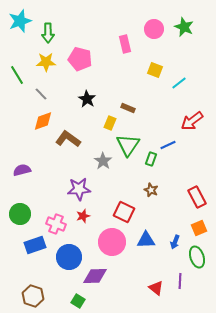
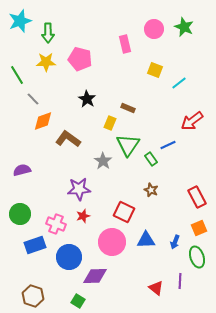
gray line at (41, 94): moved 8 px left, 5 px down
green rectangle at (151, 159): rotated 56 degrees counterclockwise
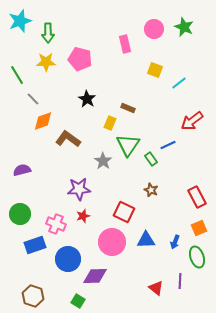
blue circle at (69, 257): moved 1 px left, 2 px down
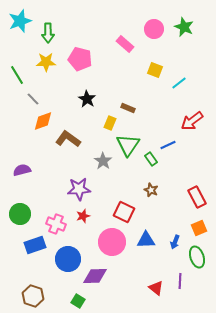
pink rectangle at (125, 44): rotated 36 degrees counterclockwise
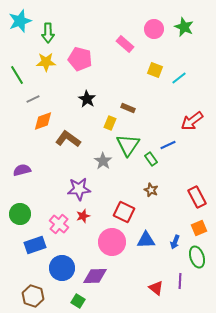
cyan line at (179, 83): moved 5 px up
gray line at (33, 99): rotated 72 degrees counterclockwise
pink cross at (56, 224): moved 3 px right; rotated 18 degrees clockwise
blue circle at (68, 259): moved 6 px left, 9 px down
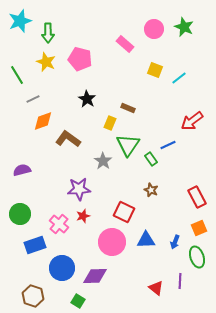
yellow star at (46, 62): rotated 24 degrees clockwise
